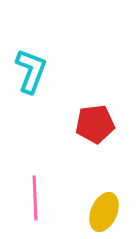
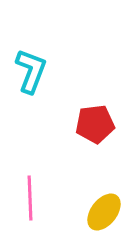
pink line: moved 5 px left
yellow ellipse: rotated 15 degrees clockwise
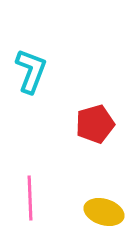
red pentagon: rotated 9 degrees counterclockwise
yellow ellipse: rotated 69 degrees clockwise
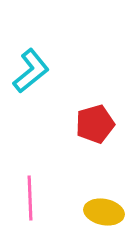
cyan L-shape: rotated 30 degrees clockwise
yellow ellipse: rotated 6 degrees counterclockwise
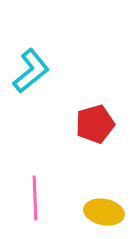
pink line: moved 5 px right
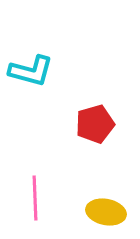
cyan L-shape: rotated 54 degrees clockwise
yellow ellipse: moved 2 px right
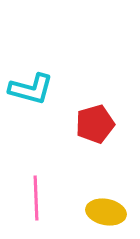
cyan L-shape: moved 18 px down
pink line: moved 1 px right
